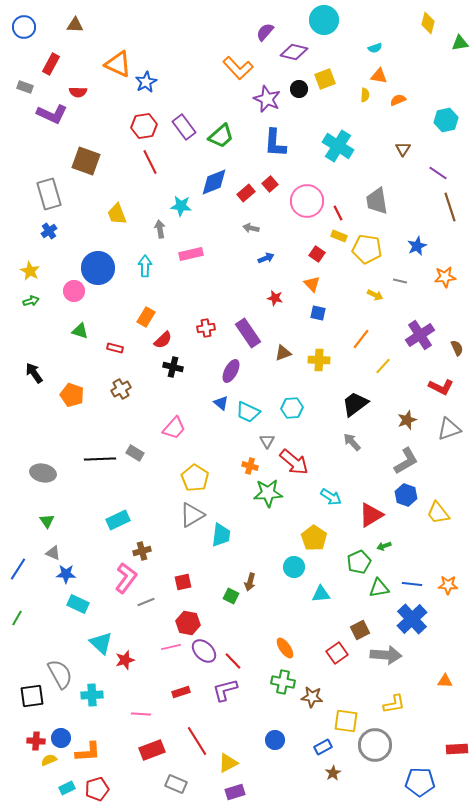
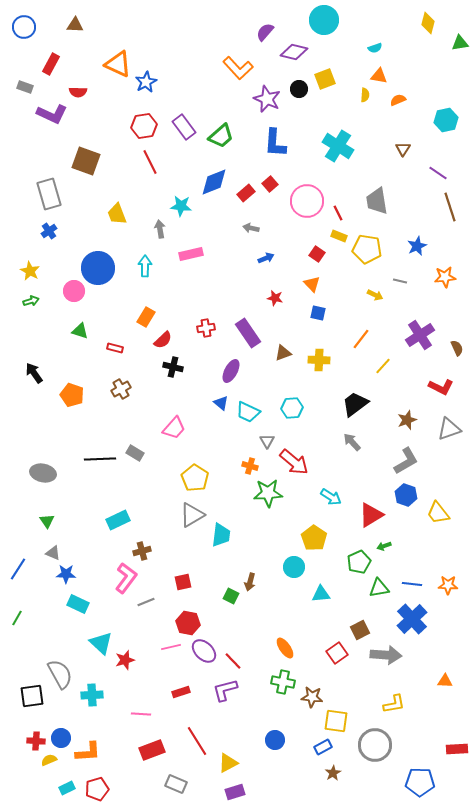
yellow square at (346, 721): moved 10 px left
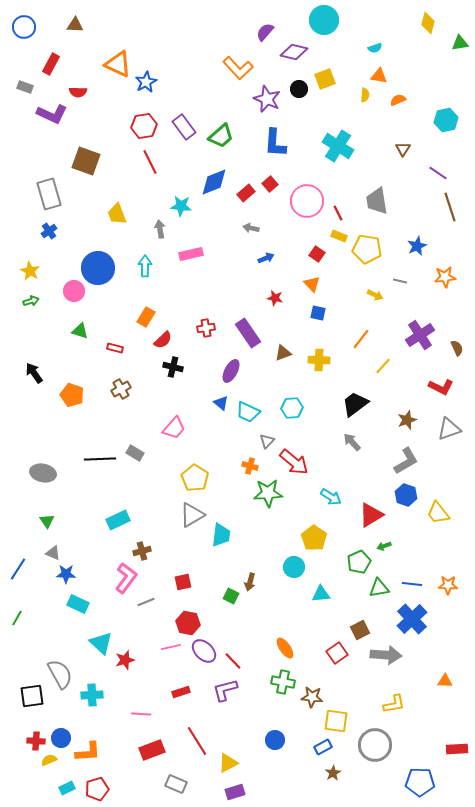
gray triangle at (267, 441): rotated 14 degrees clockwise
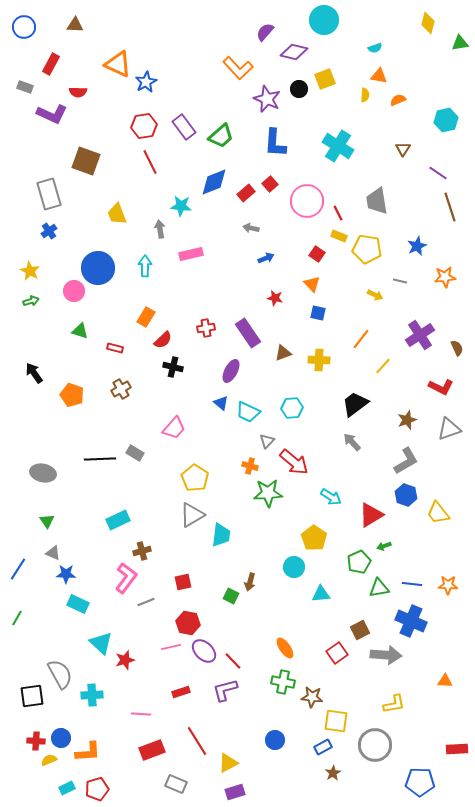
blue cross at (412, 619): moved 1 px left, 2 px down; rotated 24 degrees counterclockwise
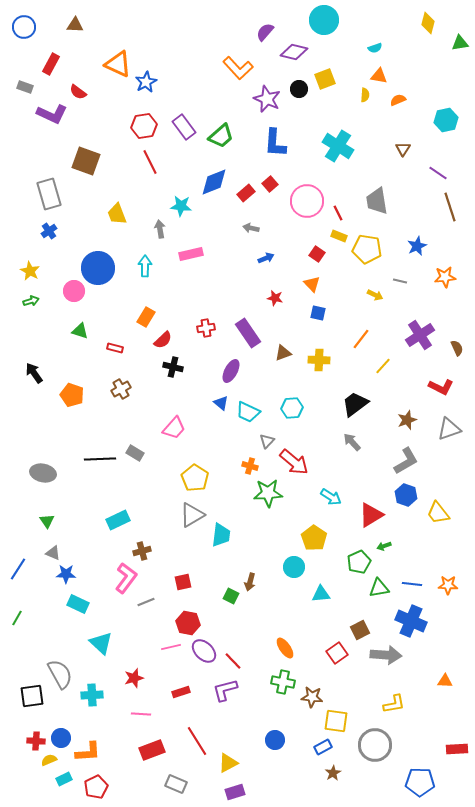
red semicircle at (78, 92): rotated 36 degrees clockwise
red star at (125, 660): moved 9 px right, 18 px down
cyan rectangle at (67, 788): moved 3 px left, 9 px up
red pentagon at (97, 789): moved 1 px left, 2 px up; rotated 10 degrees counterclockwise
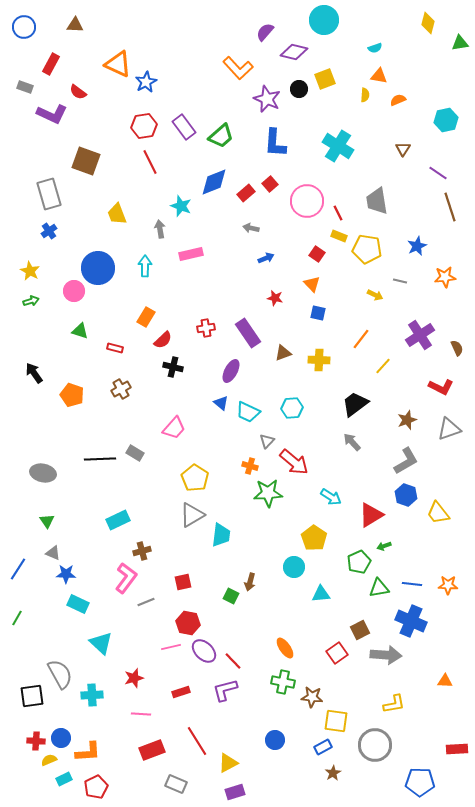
cyan star at (181, 206): rotated 15 degrees clockwise
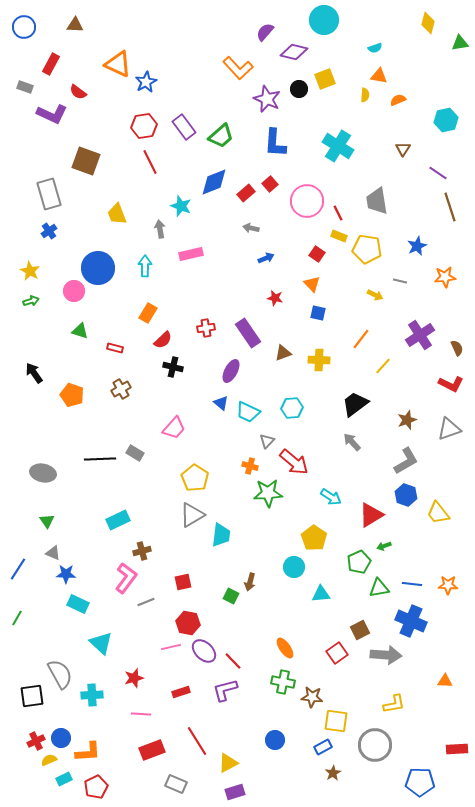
orange rectangle at (146, 317): moved 2 px right, 4 px up
red L-shape at (441, 387): moved 10 px right, 3 px up
red cross at (36, 741): rotated 30 degrees counterclockwise
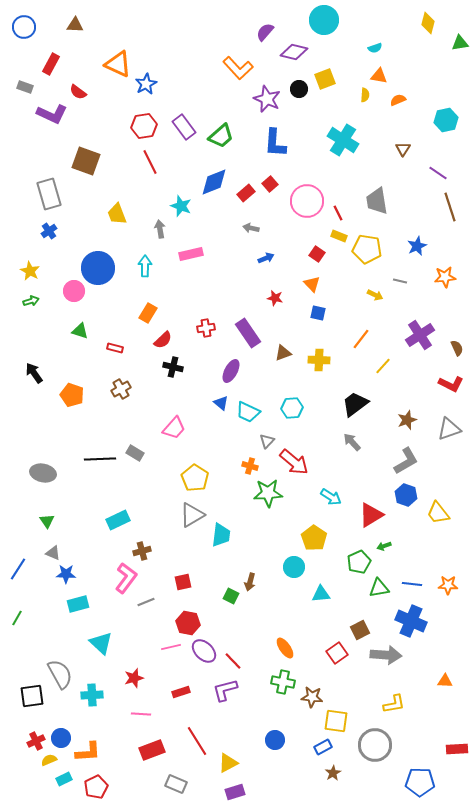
blue star at (146, 82): moved 2 px down
cyan cross at (338, 146): moved 5 px right, 6 px up
cyan rectangle at (78, 604): rotated 40 degrees counterclockwise
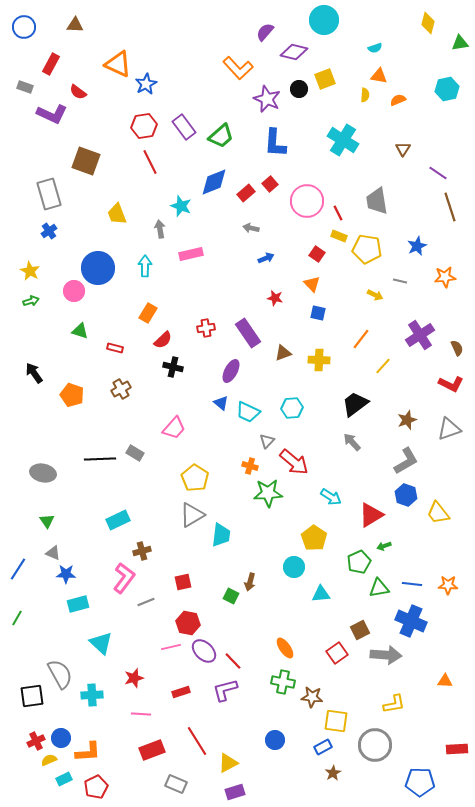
cyan hexagon at (446, 120): moved 1 px right, 31 px up
pink L-shape at (126, 578): moved 2 px left
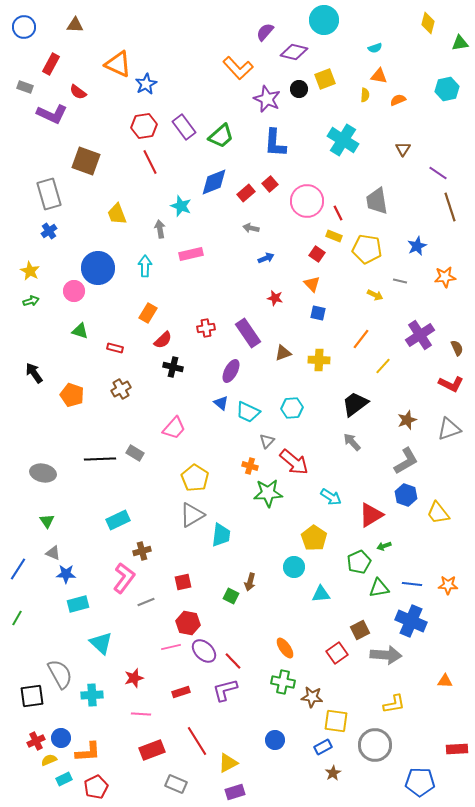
yellow rectangle at (339, 236): moved 5 px left
